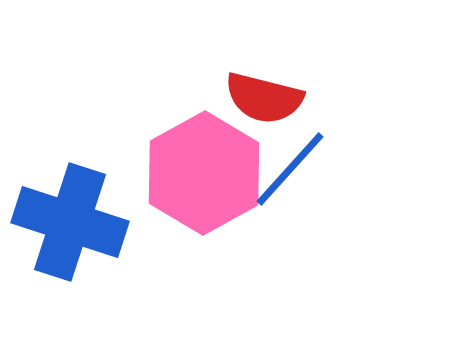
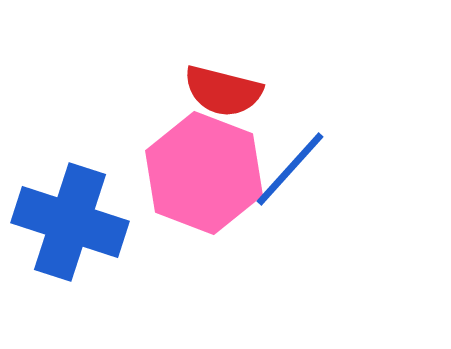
red semicircle: moved 41 px left, 7 px up
pink hexagon: rotated 10 degrees counterclockwise
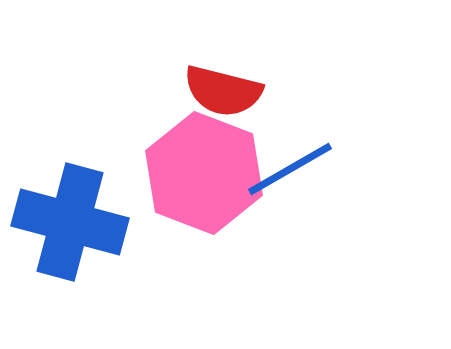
blue line: rotated 18 degrees clockwise
blue cross: rotated 3 degrees counterclockwise
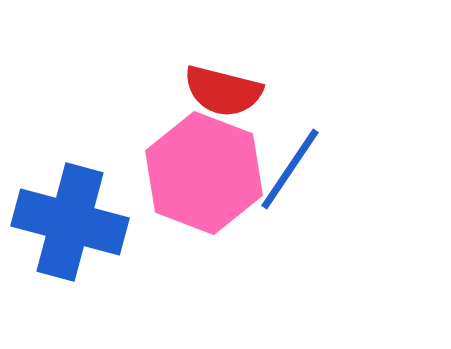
blue line: rotated 26 degrees counterclockwise
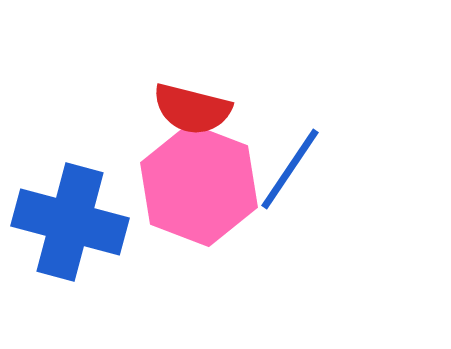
red semicircle: moved 31 px left, 18 px down
pink hexagon: moved 5 px left, 12 px down
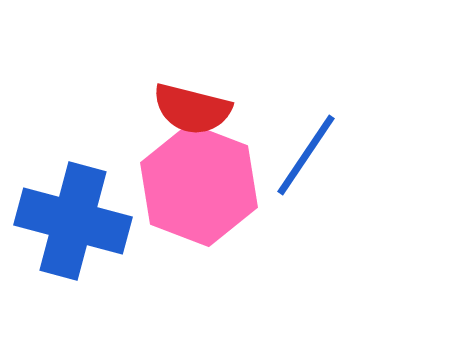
blue line: moved 16 px right, 14 px up
blue cross: moved 3 px right, 1 px up
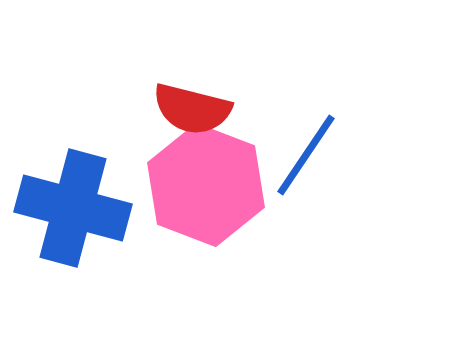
pink hexagon: moved 7 px right
blue cross: moved 13 px up
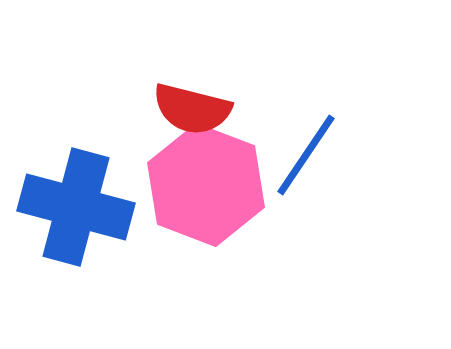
blue cross: moved 3 px right, 1 px up
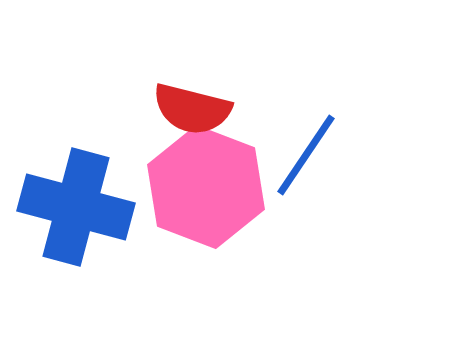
pink hexagon: moved 2 px down
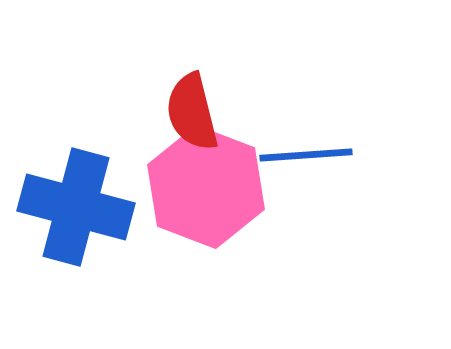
red semicircle: moved 3 px down; rotated 62 degrees clockwise
blue line: rotated 52 degrees clockwise
